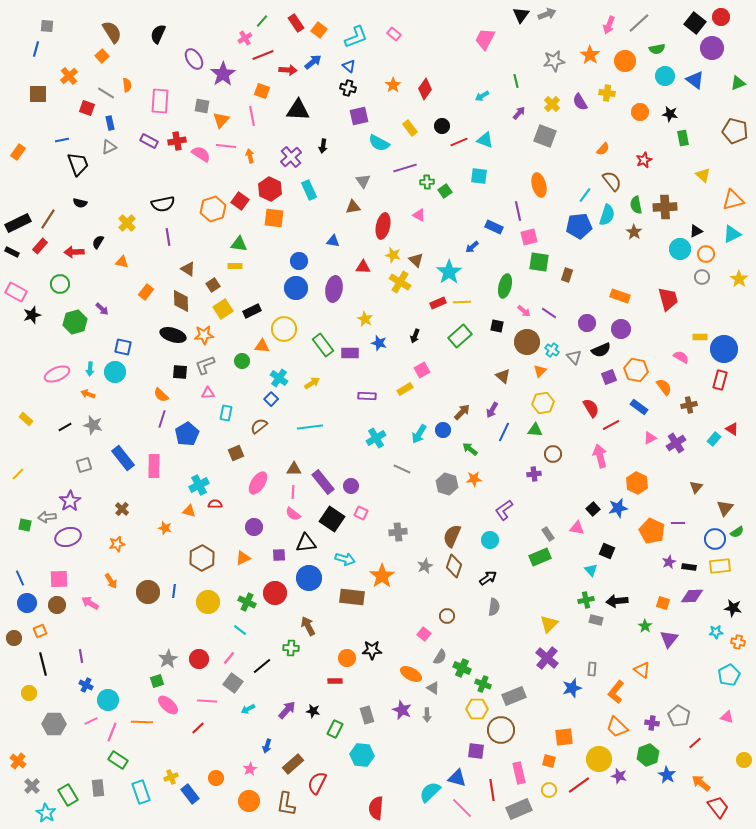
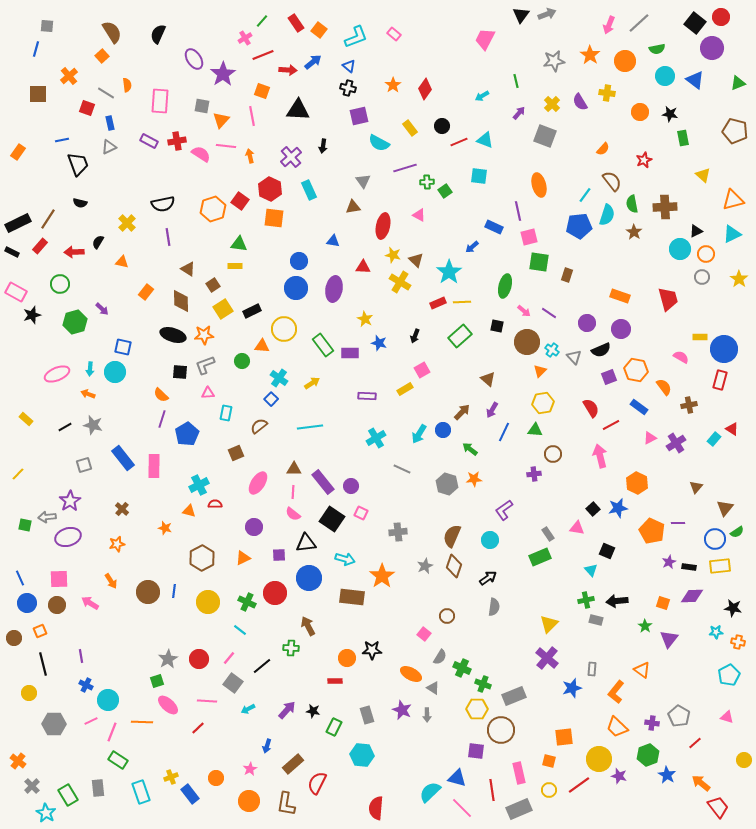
green semicircle at (636, 205): moved 4 px left, 1 px up
brown triangle at (503, 376): moved 15 px left, 3 px down
green rectangle at (335, 729): moved 1 px left, 2 px up
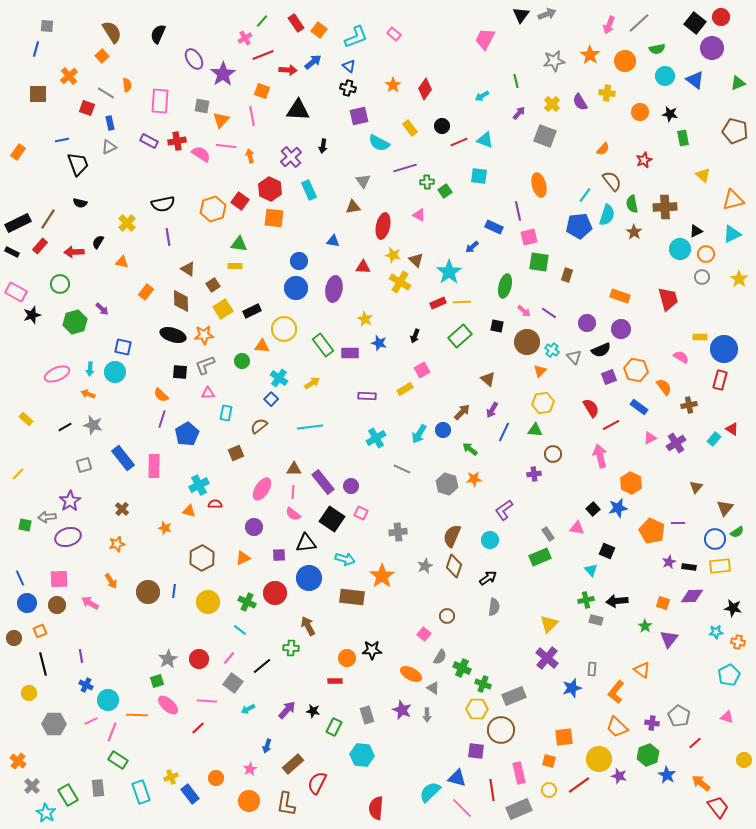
pink ellipse at (258, 483): moved 4 px right, 6 px down
orange hexagon at (637, 483): moved 6 px left
orange line at (142, 722): moved 5 px left, 7 px up
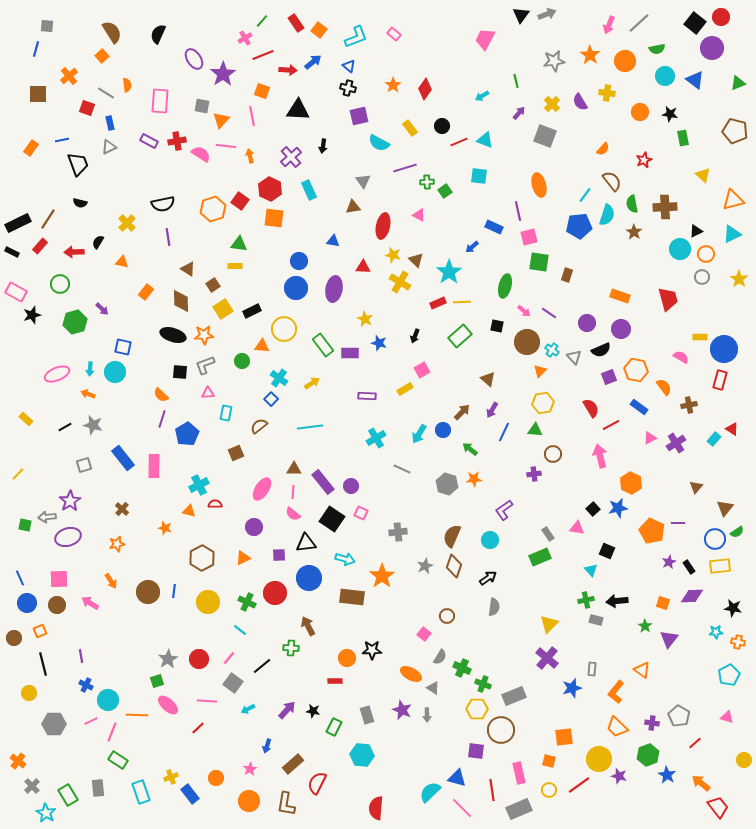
orange rectangle at (18, 152): moved 13 px right, 4 px up
black rectangle at (689, 567): rotated 48 degrees clockwise
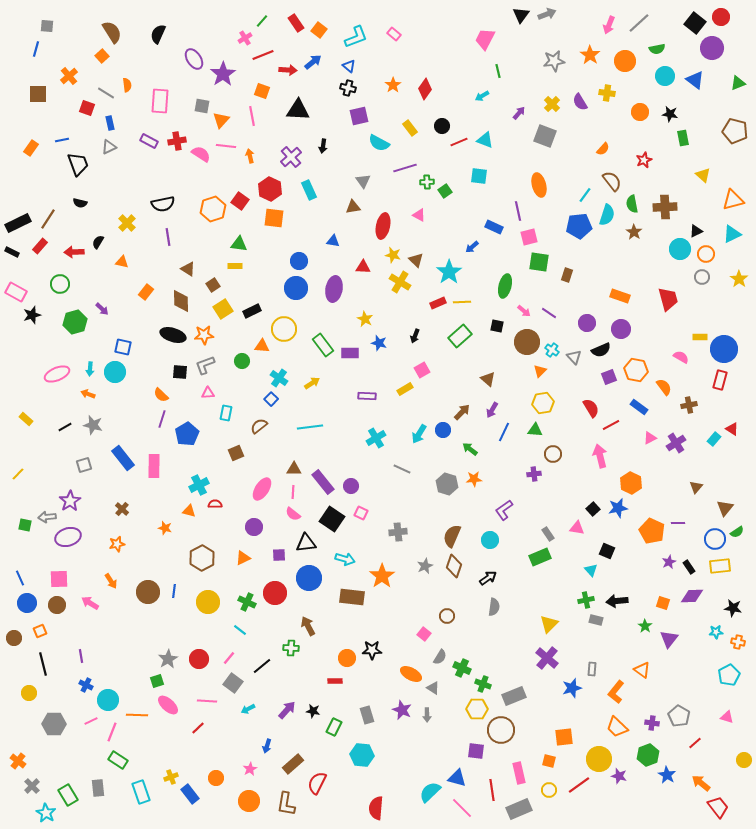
green line at (516, 81): moved 18 px left, 10 px up
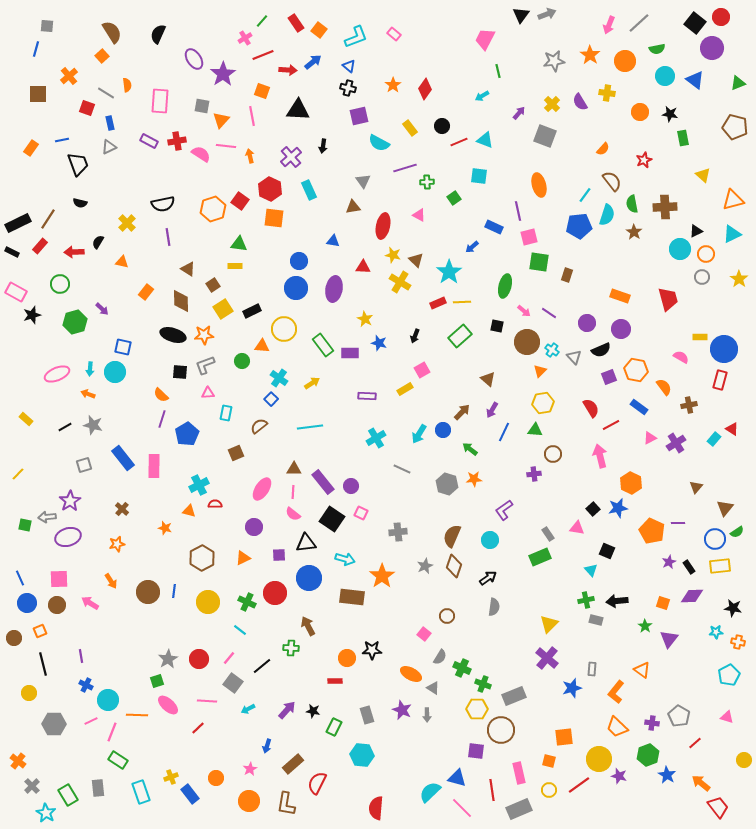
brown pentagon at (735, 131): moved 4 px up
green square at (445, 191): moved 9 px right, 7 px down
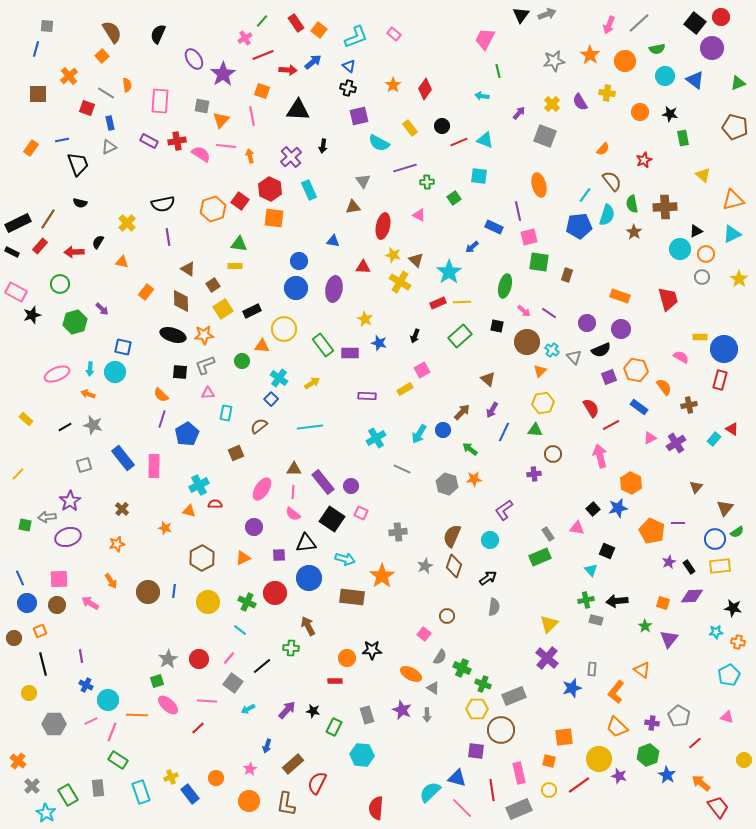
cyan arrow at (482, 96): rotated 40 degrees clockwise
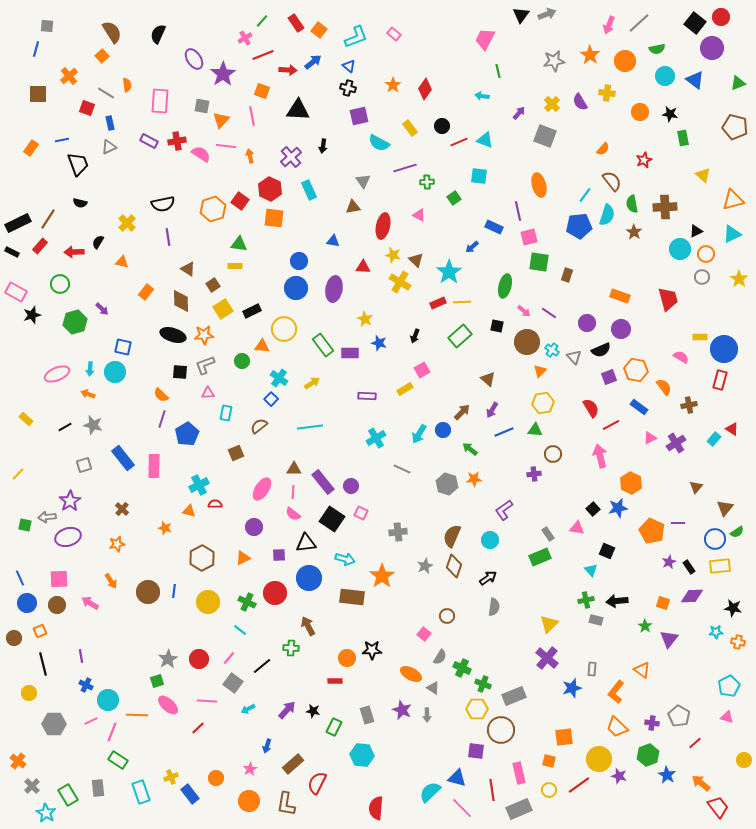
blue line at (504, 432): rotated 42 degrees clockwise
cyan pentagon at (729, 675): moved 11 px down
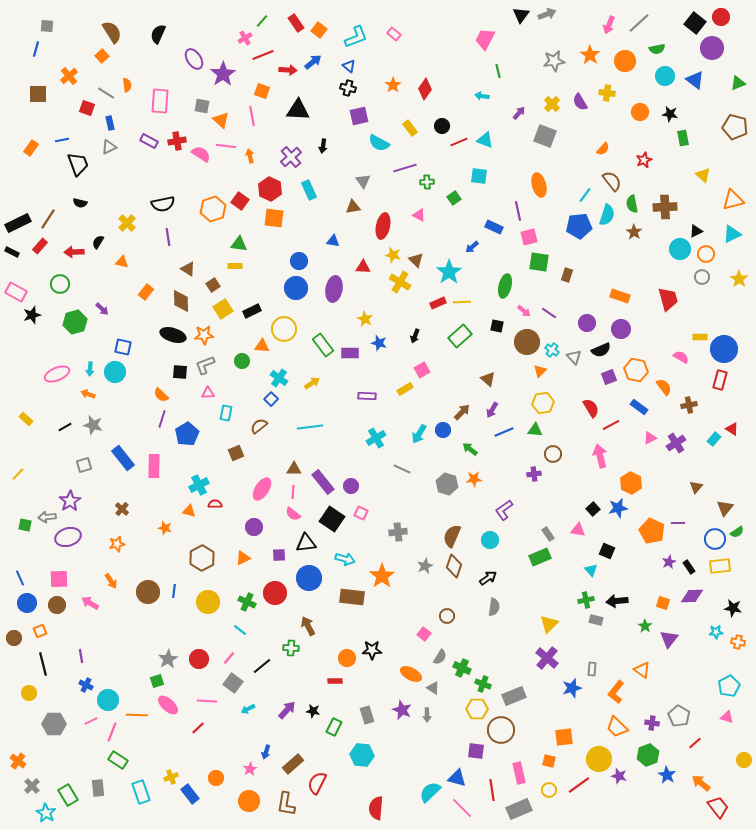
orange triangle at (221, 120): rotated 30 degrees counterclockwise
pink triangle at (577, 528): moved 1 px right, 2 px down
blue arrow at (267, 746): moved 1 px left, 6 px down
